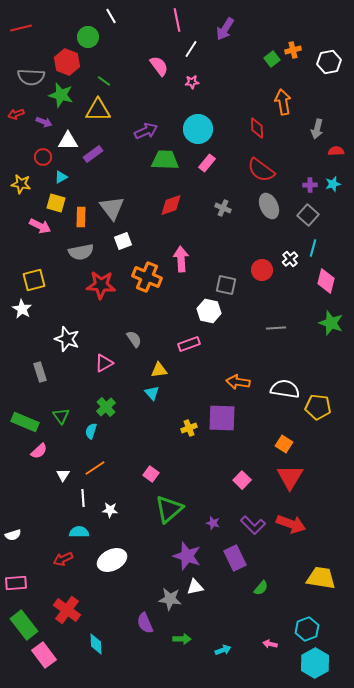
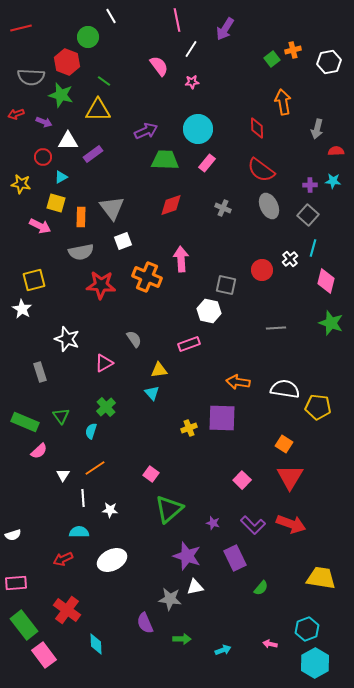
cyan star at (333, 184): moved 3 px up; rotated 21 degrees clockwise
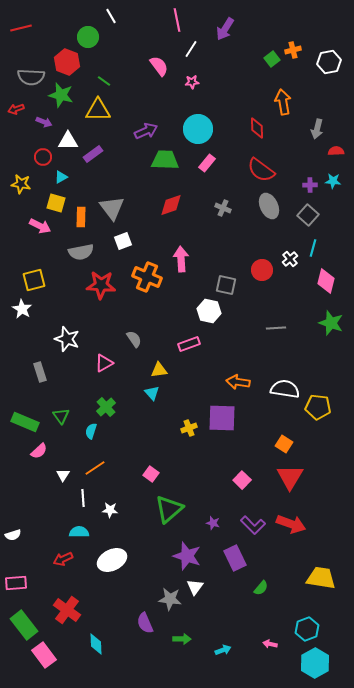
red arrow at (16, 114): moved 5 px up
white triangle at (195, 587): rotated 42 degrees counterclockwise
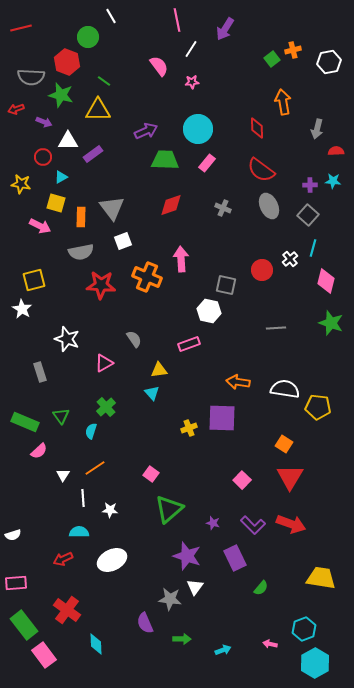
cyan hexagon at (307, 629): moved 3 px left
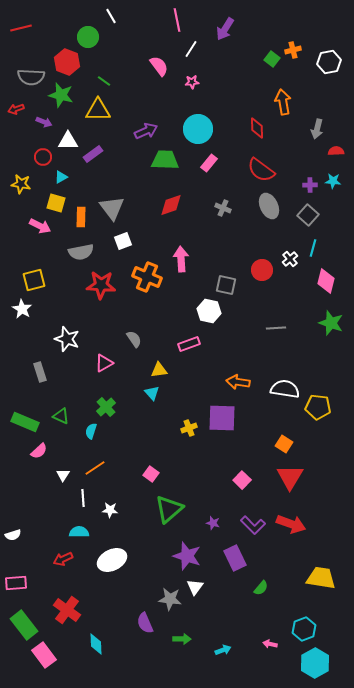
green square at (272, 59): rotated 14 degrees counterclockwise
pink rectangle at (207, 163): moved 2 px right
green triangle at (61, 416): rotated 30 degrees counterclockwise
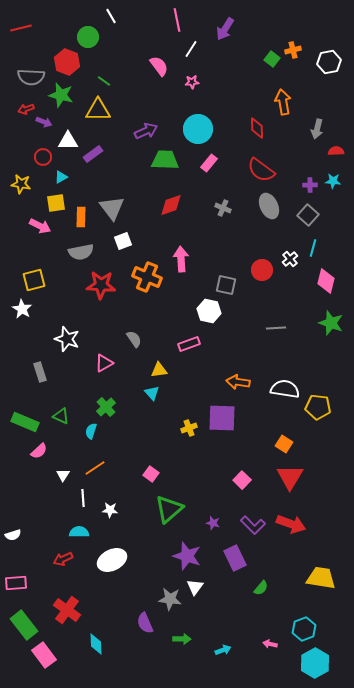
red arrow at (16, 109): moved 10 px right
yellow square at (56, 203): rotated 24 degrees counterclockwise
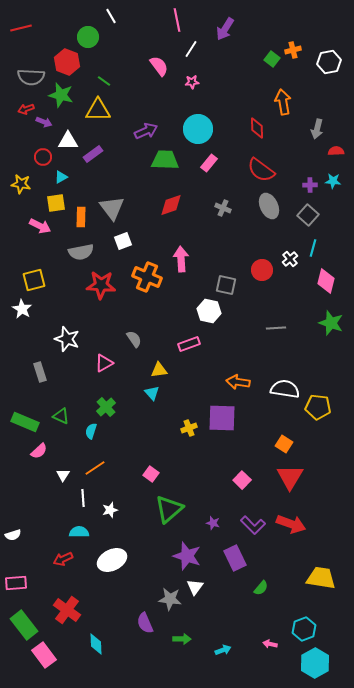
white star at (110, 510): rotated 21 degrees counterclockwise
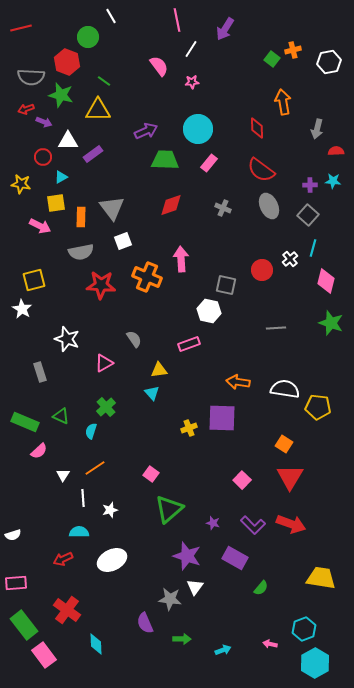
purple rectangle at (235, 558): rotated 35 degrees counterclockwise
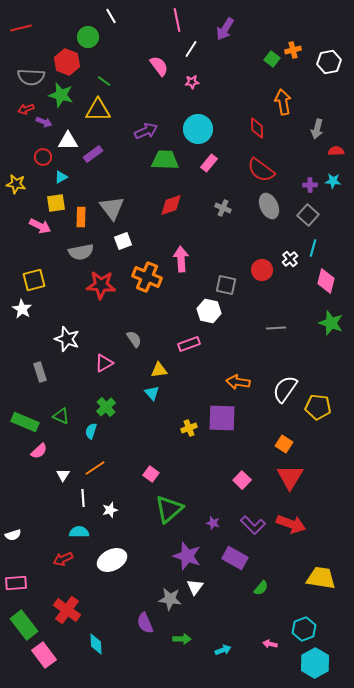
yellow star at (21, 184): moved 5 px left
white semicircle at (285, 389): rotated 64 degrees counterclockwise
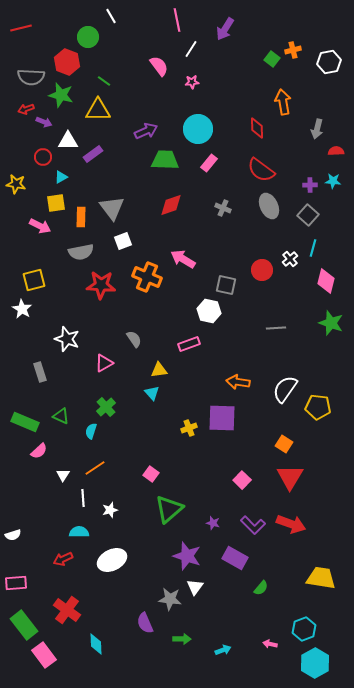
pink arrow at (181, 259): moved 2 px right; rotated 55 degrees counterclockwise
